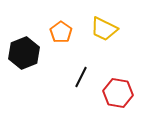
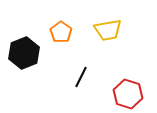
yellow trapezoid: moved 4 px right, 1 px down; rotated 36 degrees counterclockwise
red hexagon: moved 10 px right, 1 px down; rotated 8 degrees clockwise
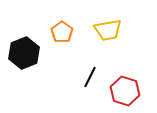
orange pentagon: moved 1 px right
black line: moved 9 px right
red hexagon: moved 3 px left, 3 px up
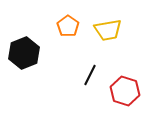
orange pentagon: moved 6 px right, 6 px up
black line: moved 2 px up
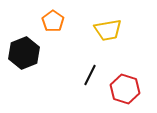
orange pentagon: moved 15 px left, 5 px up
red hexagon: moved 2 px up
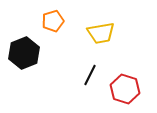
orange pentagon: rotated 20 degrees clockwise
yellow trapezoid: moved 7 px left, 3 px down
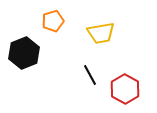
black line: rotated 55 degrees counterclockwise
red hexagon: rotated 12 degrees clockwise
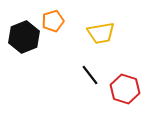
black hexagon: moved 16 px up
black line: rotated 10 degrees counterclockwise
red hexagon: rotated 12 degrees counterclockwise
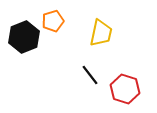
yellow trapezoid: rotated 68 degrees counterclockwise
